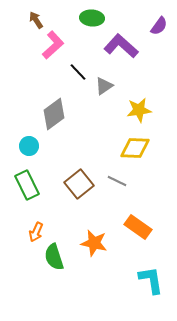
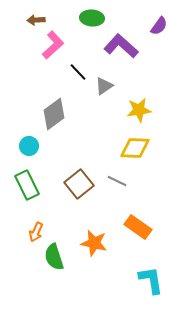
brown arrow: rotated 60 degrees counterclockwise
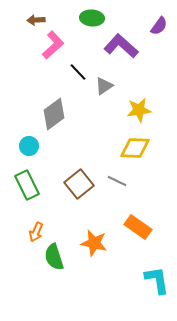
cyan L-shape: moved 6 px right
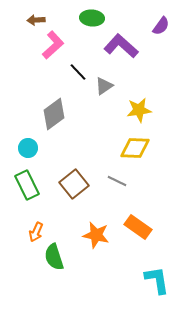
purple semicircle: moved 2 px right
cyan circle: moved 1 px left, 2 px down
brown square: moved 5 px left
orange star: moved 2 px right, 8 px up
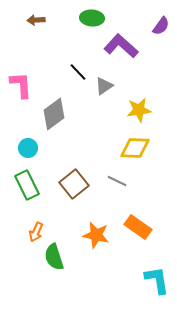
pink L-shape: moved 32 px left, 40 px down; rotated 52 degrees counterclockwise
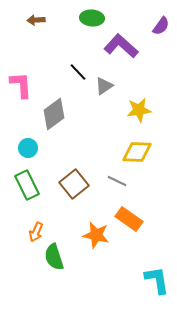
yellow diamond: moved 2 px right, 4 px down
orange rectangle: moved 9 px left, 8 px up
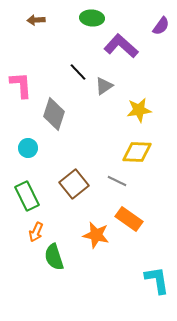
gray diamond: rotated 36 degrees counterclockwise
green rectangle: moved 11 px down
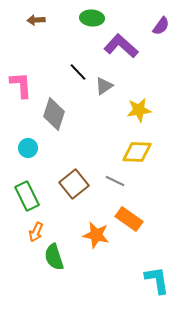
gray line: moved 2 px left
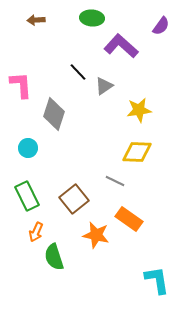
brown square: moved 15 px down
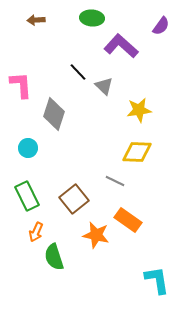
gray triangle: rotated 42 degrees counterclockwise
orange rectangle: moved 1 px left, 1 px down
